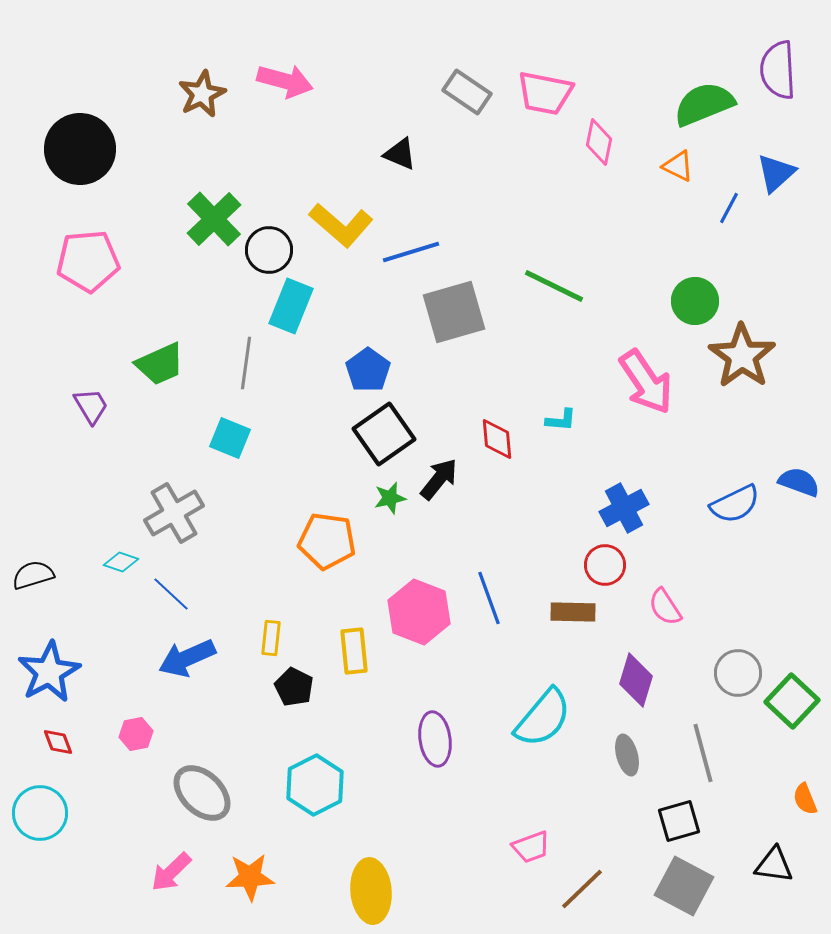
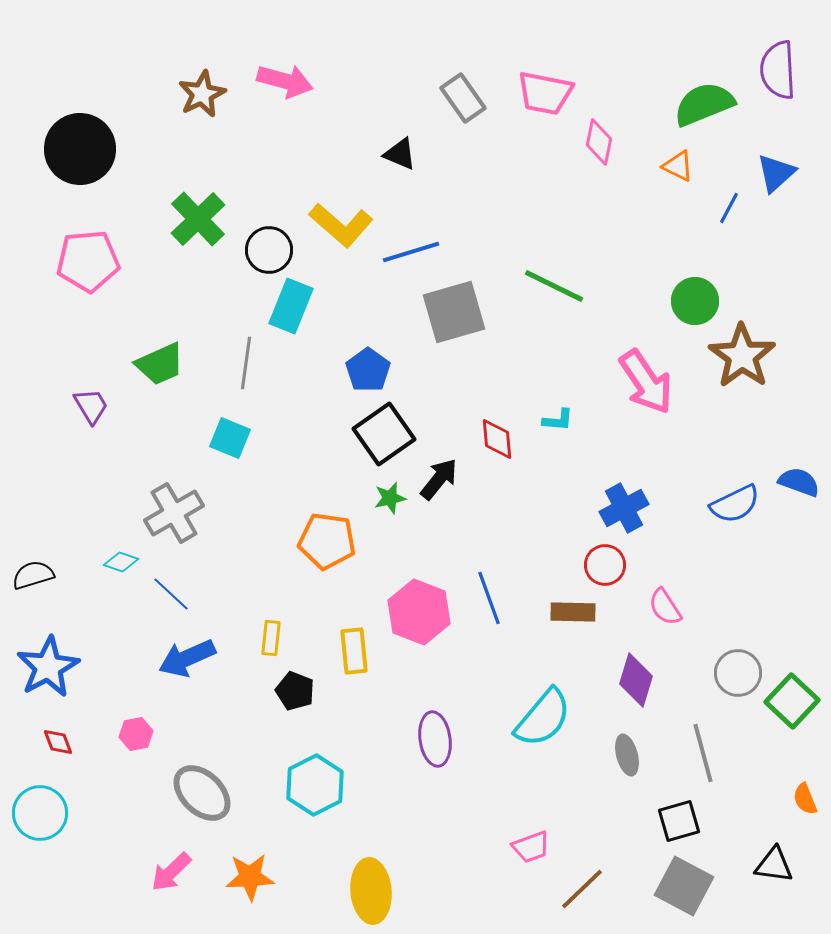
gray rectangle at (467, 92): moved 4 px left, 6 px down; rotated 21 degrees clockwise
green cross at (214, 219): moved 16 px left
cyan L-shape at (561, 420): moved 3 px left
blue star at (49, 672): moved 1 px left, 5 px up
black pentagon at (294, 687): moved 1 px right, 4 px down; rotated 6 degrees counterclockwise
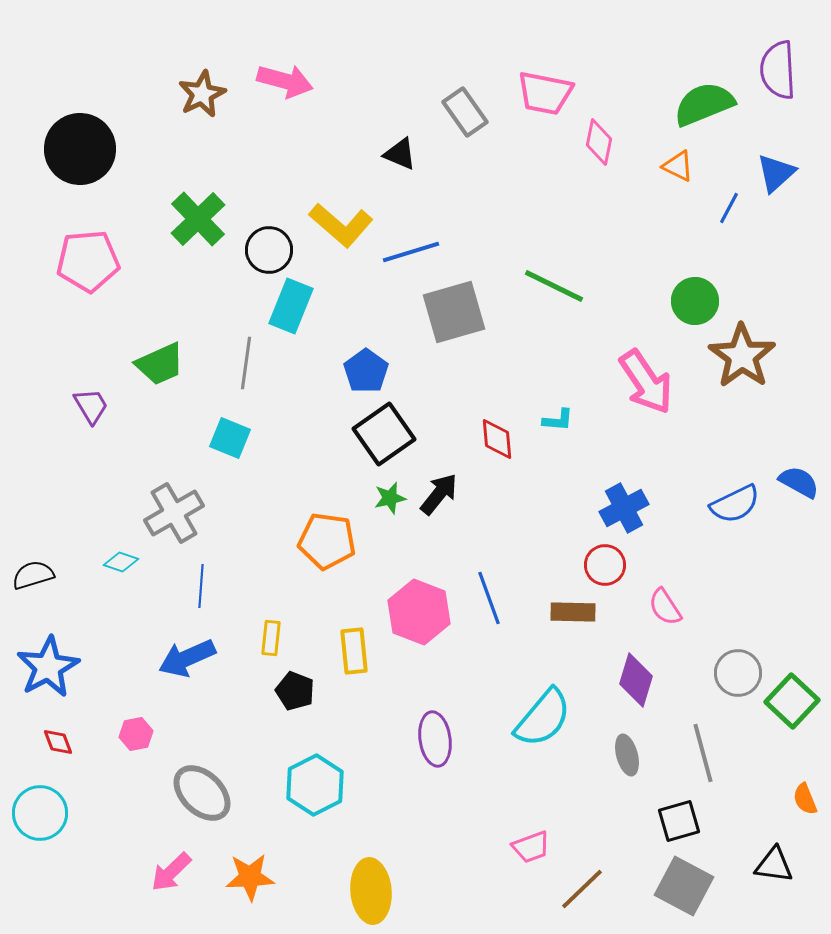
gray rectangle at (463, 98): moved 2 px right, 14 px down
blue pentagon at (368, 370): moved 2 px left, 1 px down
black arrow at (439, 479): moved 15 px down
blue semicircle at (799, 482): rotated 9 degrees clockwise
blue line at (171, 594): moved 30 px right, 8 px up; rotated 51 degrees clockwise
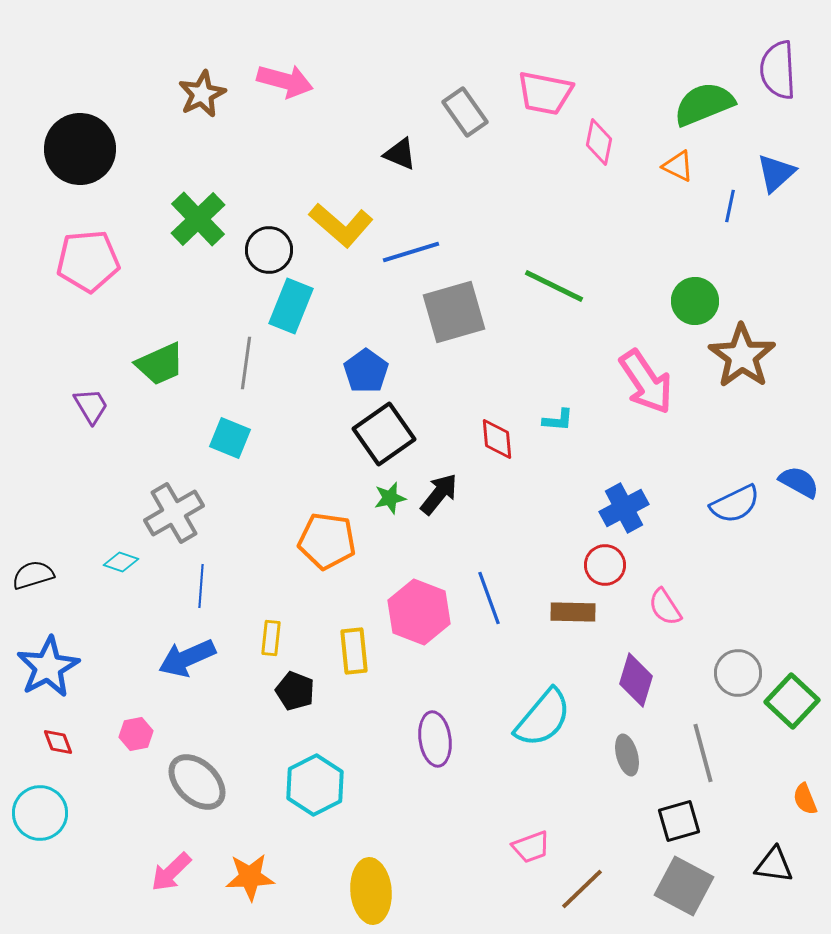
blue line at (729, 208): moved 1 px right, 2 px up; rotated 16 degrees counterclockwise
gray ellipse at (202, 793): moved 5 px left, 11 px up
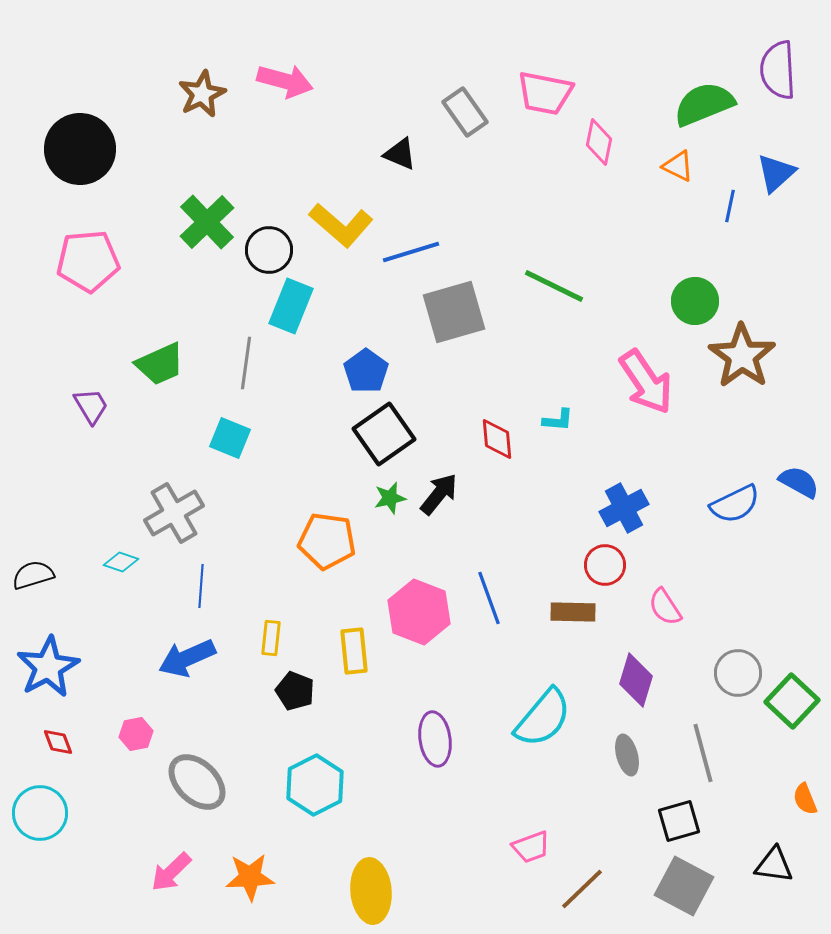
green cross at (198, 219): moved 9 px right, 3 px down
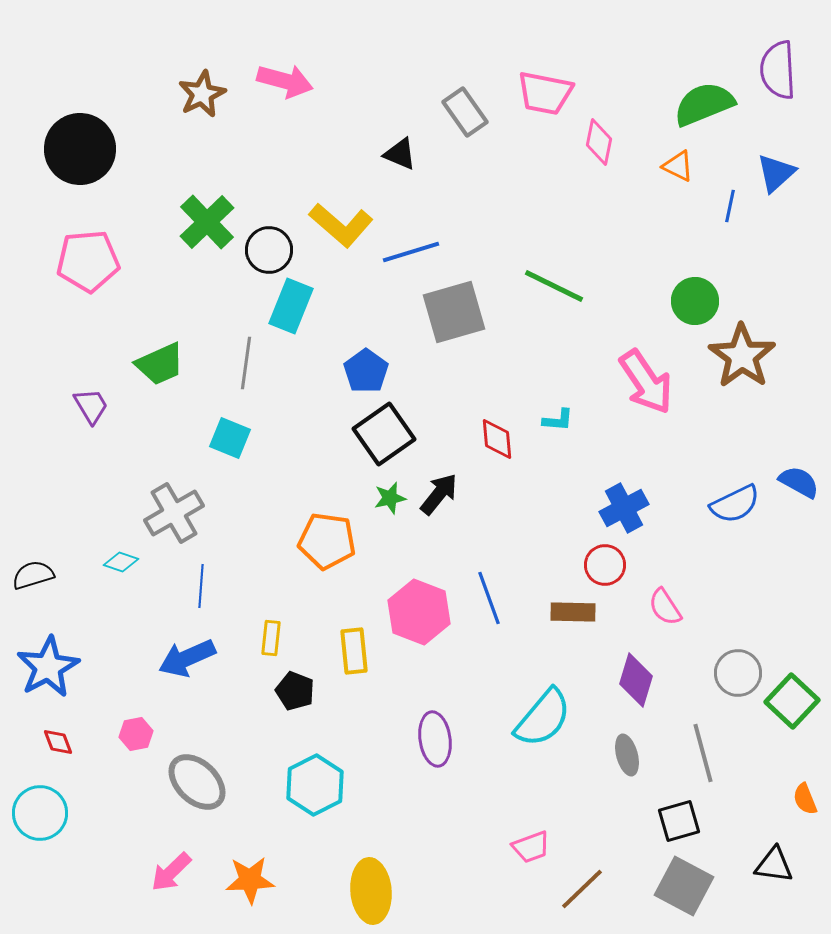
orange star at (250, 877): moved 3 px down
